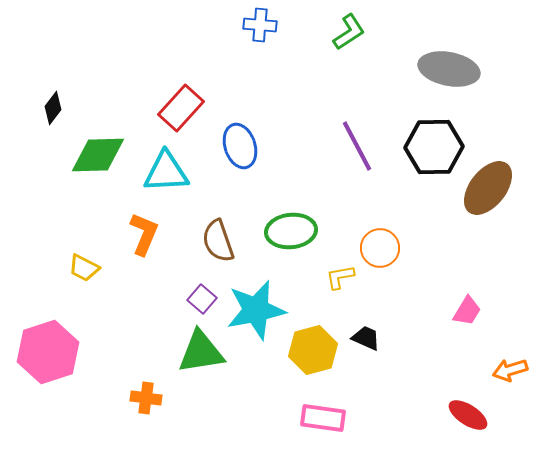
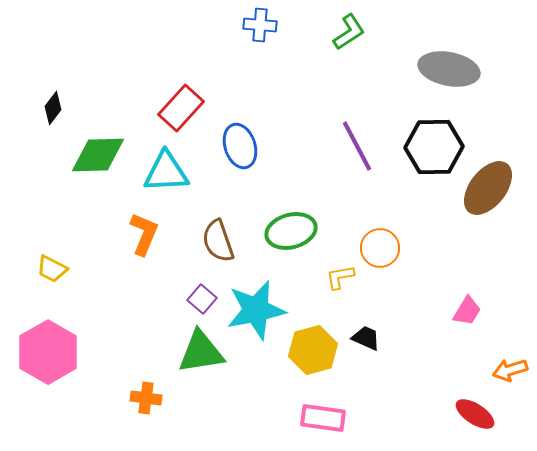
green ellipse: rotated 9 degrees counterclockwise
yellow trapezoid: moved 32 px left, 1 px down
pink hexagon: rotated 12 degrees counterclockwise
red ellipse: moved 7 px right, 1 px up
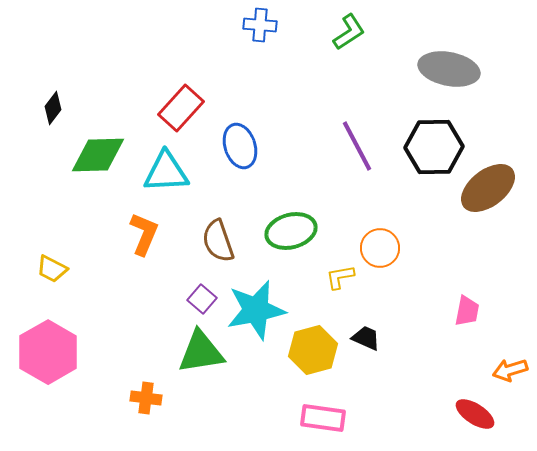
brown ellipse: rotated 14 degrees clockwise
pink trapezoid: rotated 20 degrees counterclockwise
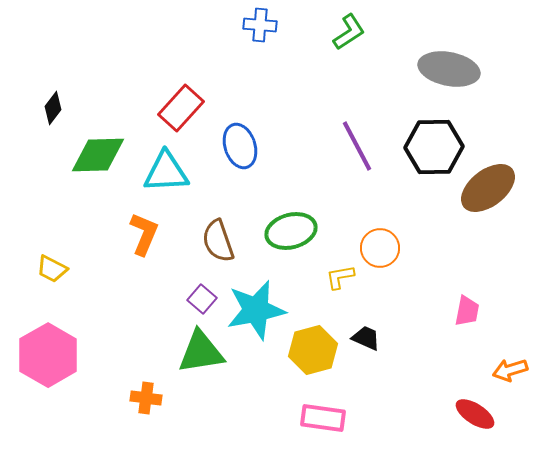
pink hexagon: moved 3 px down
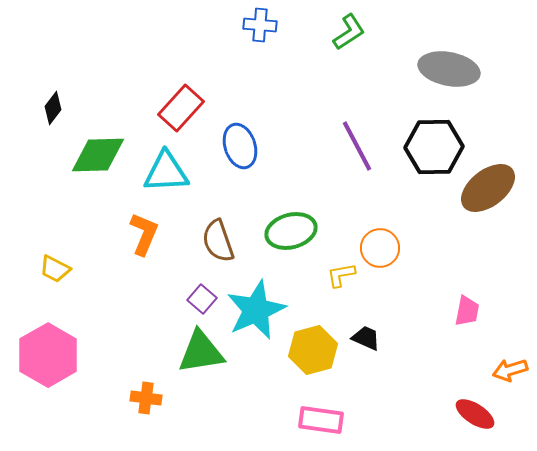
yellow trapezoid: moved 3 px right
yellow L-shape: moved 1 px right, 2 px up
cyan star: rotated 12 degrees counterclockwise
pink rectangle: moved 2 px left, 2 px down
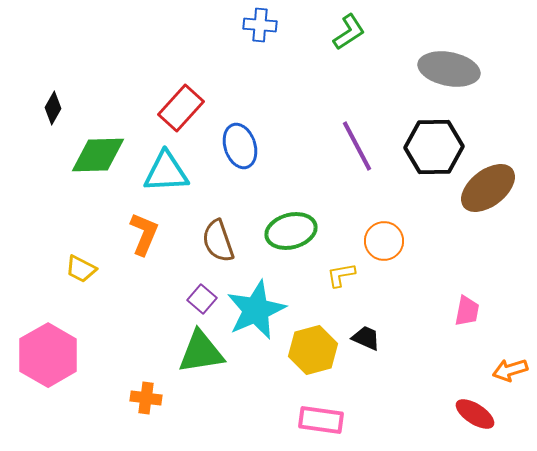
black diamond: rotated 8 degrees counterclockwise
orange circle: moved 4 px right, 7 px up
yellow trapezoid: moved 26 px right
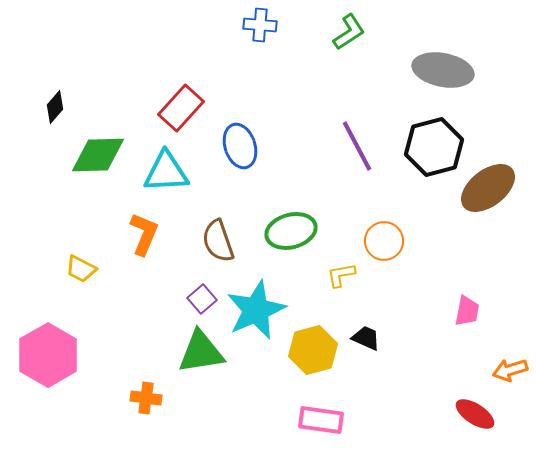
gray ellipse: moved 6 px left, 1 px down
black diamond: moved 2 px right, 1 px up; rotated 12 degrees clockwise
black hexagon: rotated 14 degrees counterclockwise
purple square: rotated 8 degrees clockwise
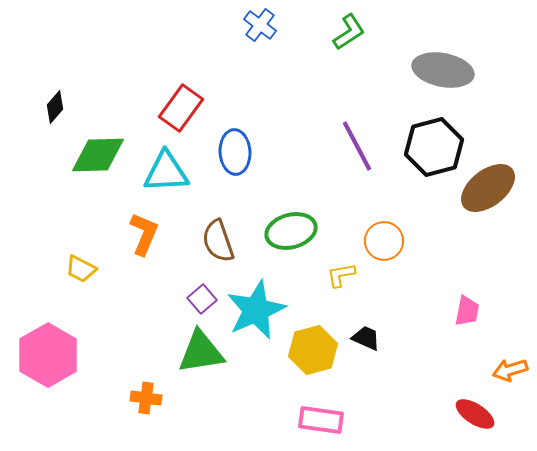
blue cross: rotated 32 degrees clockwise
red rectangle: rotated 6 degrees counterclockwise
blue ellipse: moved 5 px left, 6 px down; rotated 15 degrees clockwise
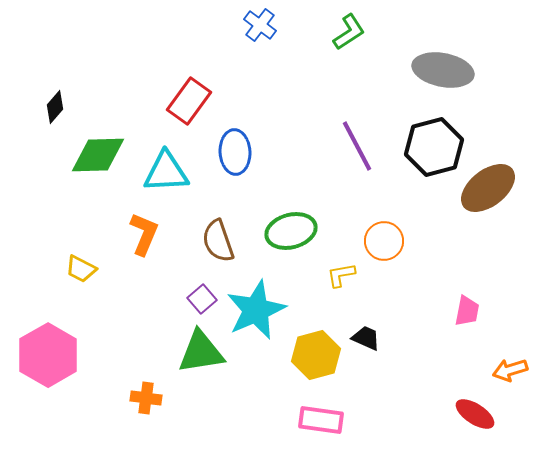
red rectangle: moved 8 px right, 7 px up
yellow hexagon: moved 3 px right, 5 px down
